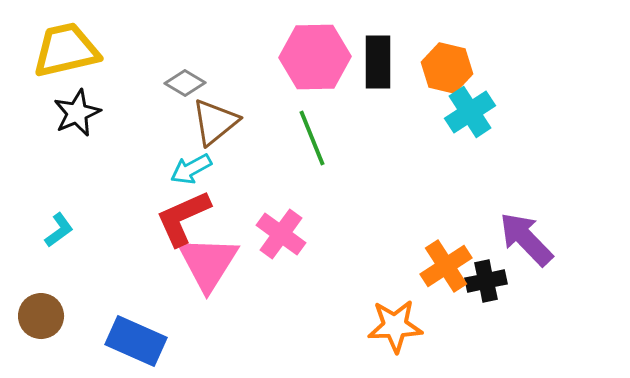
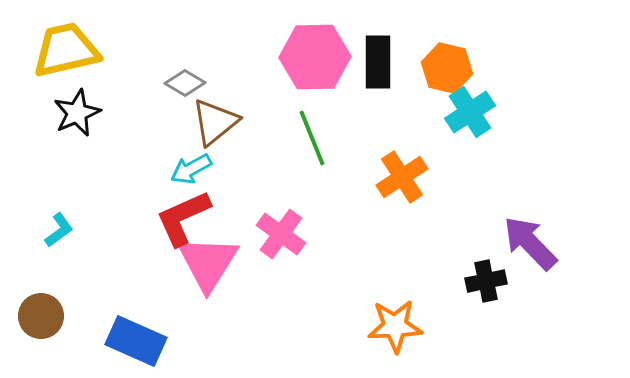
purple arrow: moved 4 px right, 4 px down
orange cross: moved 44 px left, 89 px up
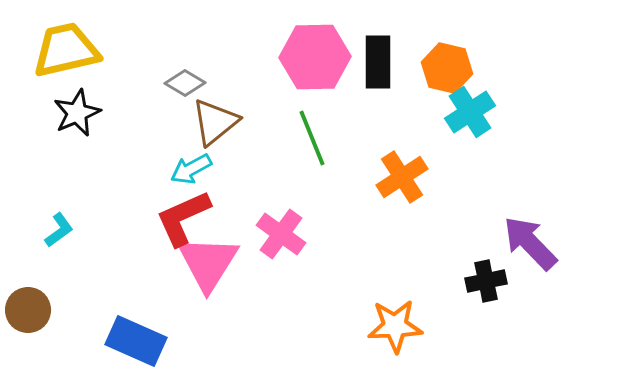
brown circle: moved 13 px left, 6 px up
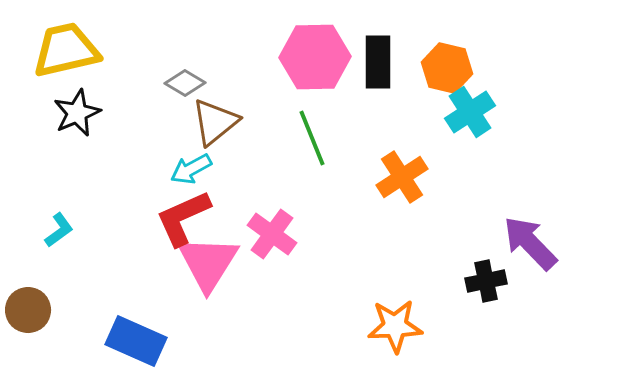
pink cross: moved 9 px left
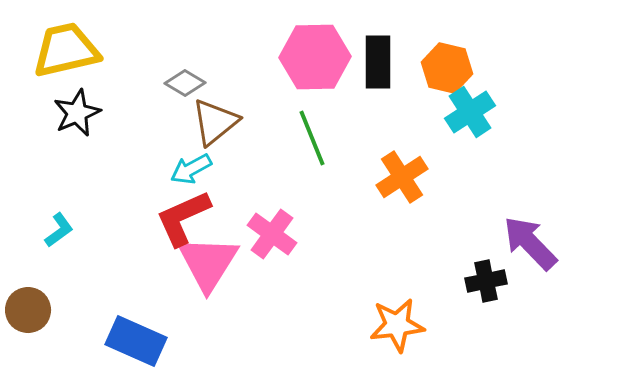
orange star: moved 2 px right, 1 px up; rotated 4 degrees counterclockwise
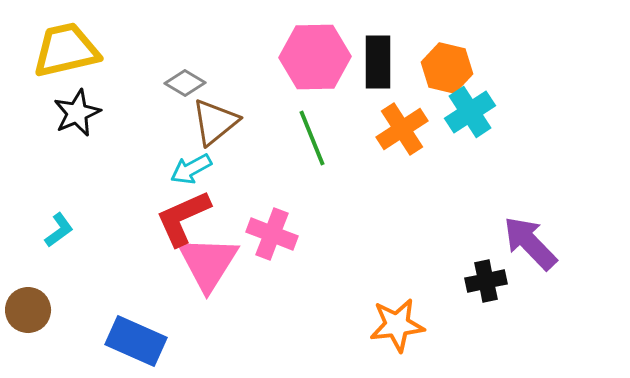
orange cross: moved 48 px up
pink cross: rotated 15 degrees counterclockwise
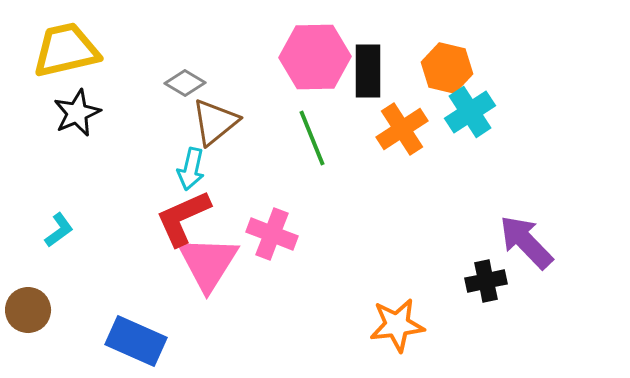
black rectangle: moved 10 px left, 9 px down
cyan arrow: rotated 48 degrees counterclockwise
purple arrow: moved 4 px left, 1 px up
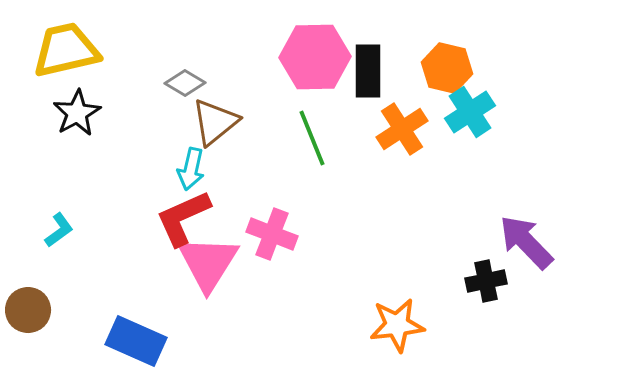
black star: rotated 6 degrees counterclockwise
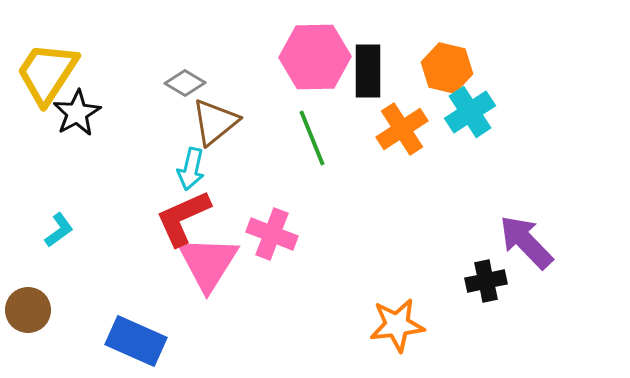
yellow trapezoid: moved 19 px left, 23 px down; rotated 44 degrees counterclockwise
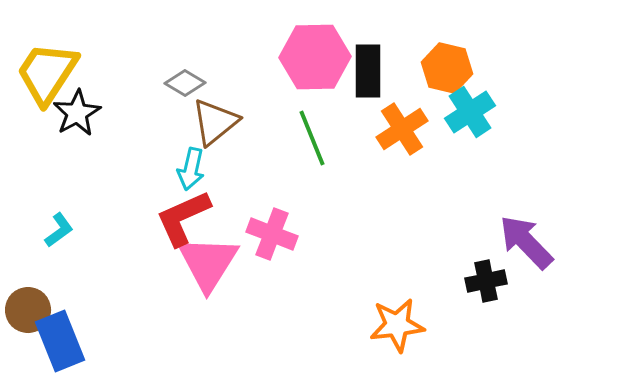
blue rectangle: moved 76 px left; rotated 44 degrees clockwise
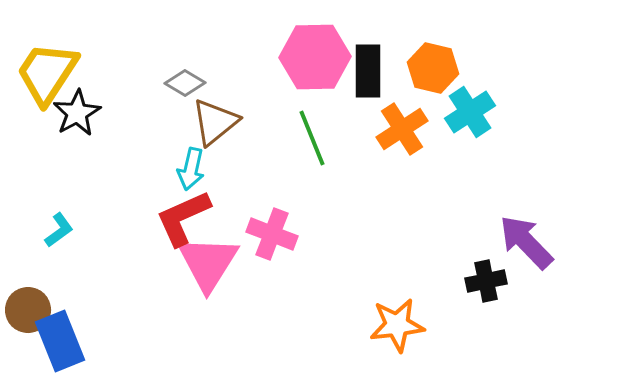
orange hexagon: moved 14 px left
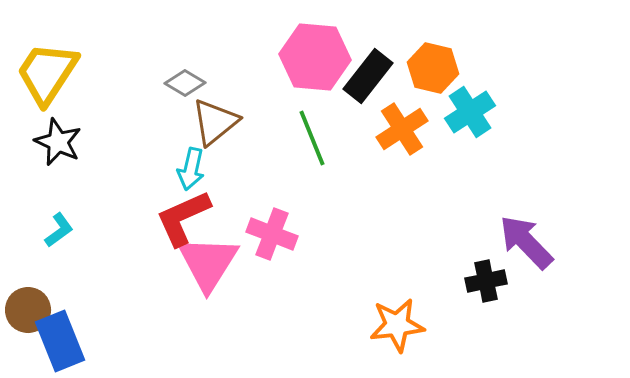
pink hexagon: rotated 6 degrees clockwise
black rectangle: moved 5 px down; rotated 38 degrees clockwise
black star: moved 19 px left, 29 px down; rotated 18 degrees counterclockwise
